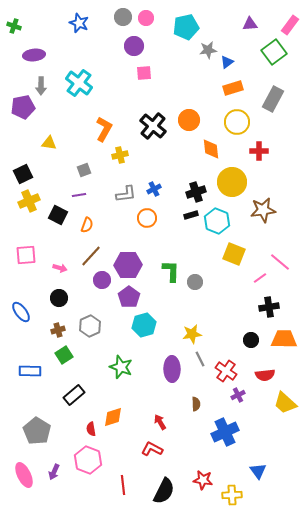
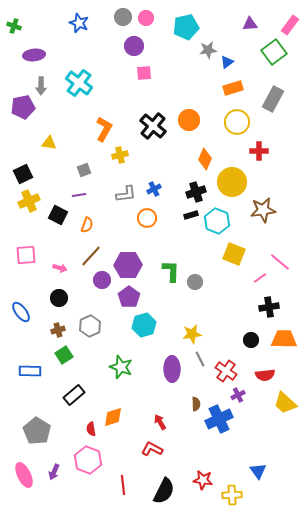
orange diamond at (211, 149): moved 6 px left, 10 px down; rotated 30 degrees clockwise
blue cross at (225, 432): moved 6 px left, 13 px up
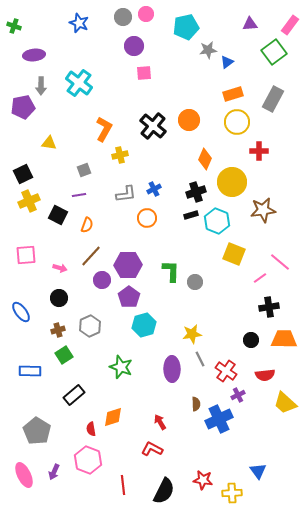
pink circle at (146, 18): moved 4 px up
orange rectangle at (233, 88): moved 6 px down
yellow cross at (232, 495): moved 2 px up
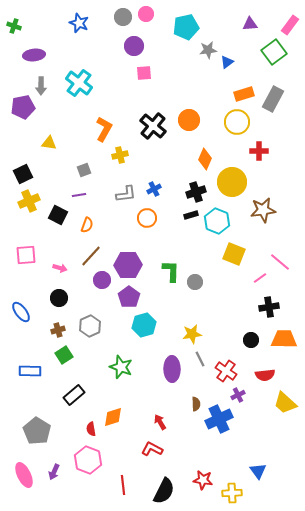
orange rectangle at (233, 94): moved 11 px right
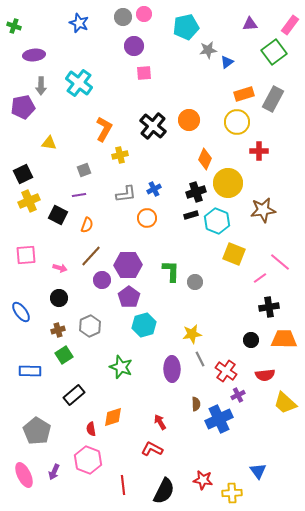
pink circle at (146, 14): moved 2 px left
yellow circle at (232, 182): moved 4 px left, 1 px down
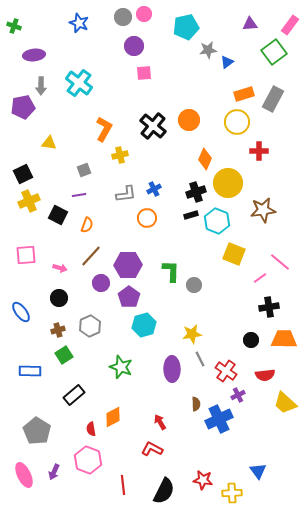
purple circle at (102, 280): moved 1 px left, 3 px down
gray circle at (195, 282): moved 1 px left, 3 px down
orange diamond at (113, 417): rotated 10 degrees counterclockwise
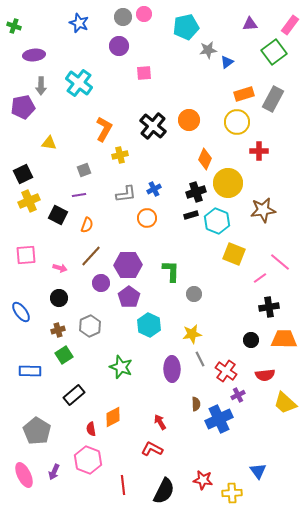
purple circle at (134, 46): moved 15 px left
gray circle at (194, 285): moved 9 px down
cyan hexagon at (144, 325): moved 5 px right; rotated 20 degrees counterclockwise
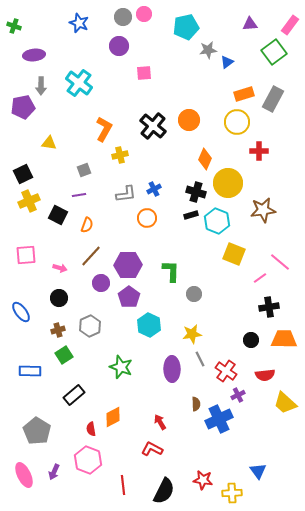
black cross at (196, 192): rotated 36 degrees clockwise
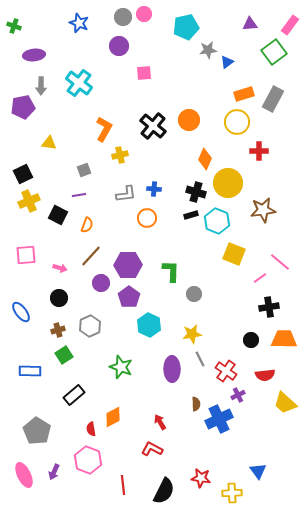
blue cross at (154, 189): rotated 32 degrees clockwise
red star at (203, 480): moved 2 px left, 2 px up
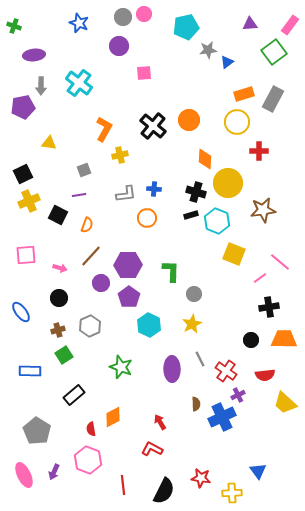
orange diamond at (205, 159): rotated 20 degrees counterclockwise
yellow star at (192, 334): moved 10 px up; rotated 18 degrees counterclockwise
blue cross at (219, 419): moved 3 px right, 2 px up
